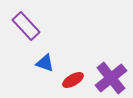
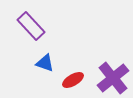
purple rectangle: moved 5 px right
purple cross: moved 2 px right
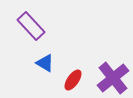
blue triangle: rotated 12 degrees clockwise
red ellipse: rotated 25 degrees counterclockwise
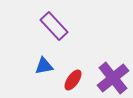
purple rectangle: moved 23 px right
blue triangle: moved 1 px left, 3 px down; rotated 42 degrees counterclockwise
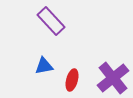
purple rectangle: moved 3 px left, 5 px up
red ellipse: moved 1 px left; rotated 20 degrees counterclockwise
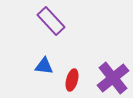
blue triangle: rotated 18 degrees clockwise
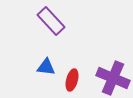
blue triangle: moved 2 px right, 1 px down
purple cross: rotated 28 degrees counterclockwise
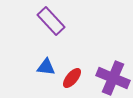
red ellipse: moved 2 px up; rotated 25 degrees clockwise
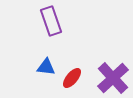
purple rectangle: rotated 24 degrees clockwise
purple cross: rotated 24 degrees clockwise
